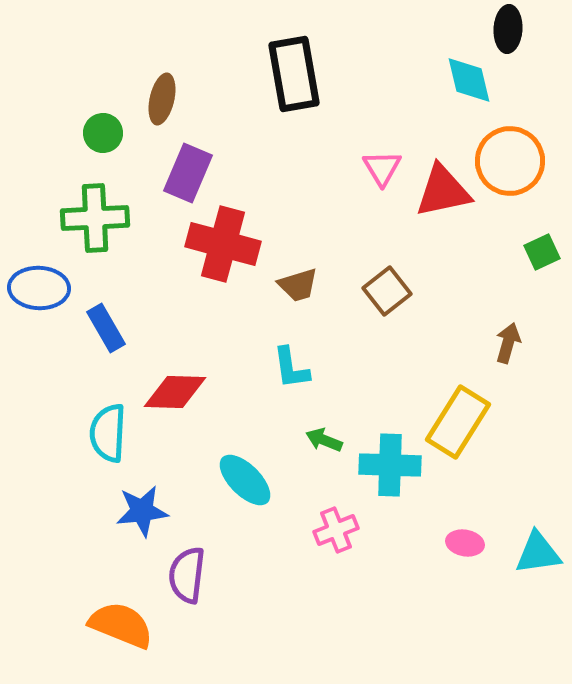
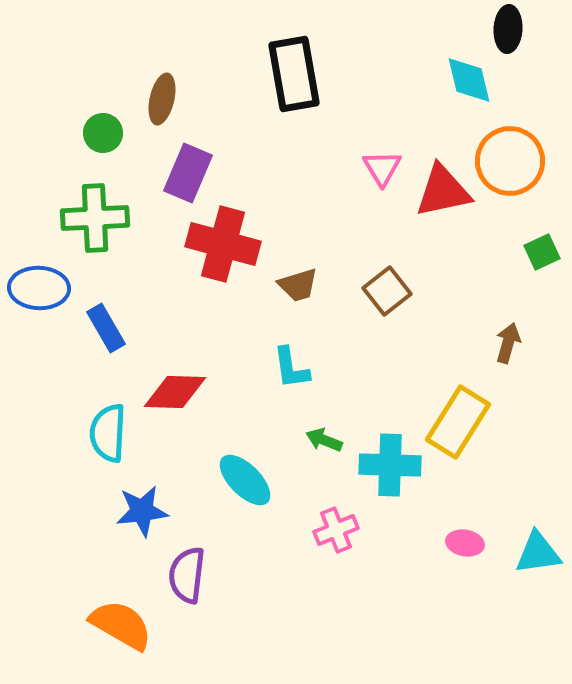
orange semicircle: rotated 8 degrees clockwise
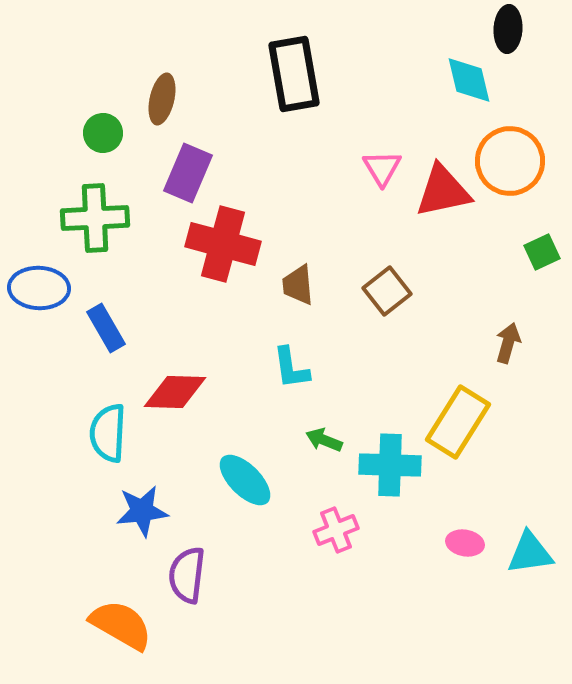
brown trapezoid: rotated 102 degrees clockwise
cyan triangle: moved 8 px left
